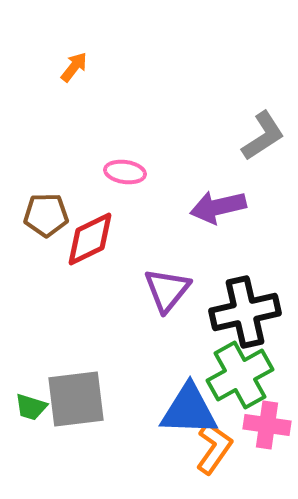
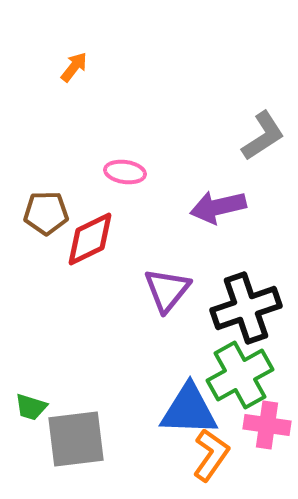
brown pentagon: moved 2 px up
black cross: moved 1 px right, 4 px up; rotated 6 degrees counterclockwise
gray square: moved 40 px down
orange L-shape: moved 3 px left, 7 px down
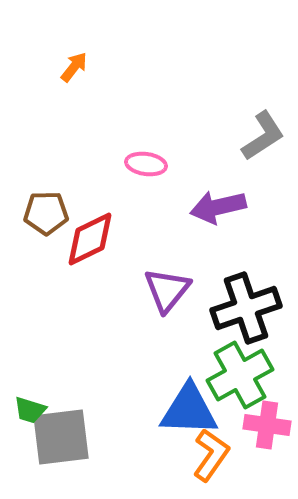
pink ellipse: moved 21 px right, 8 px up
green trapezoid: moved 1 px left, 3 px down
gray square: moved 15 px left, 2 px up
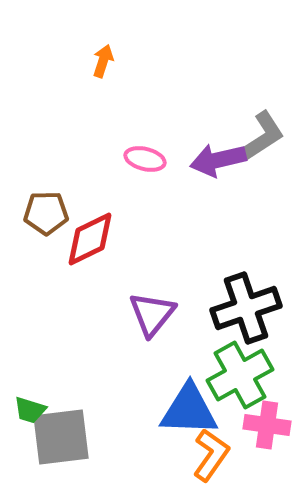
orange arrow: moved 29 px right, 6 px up; rotated 20 degrees counterclockwise
pink ellipse: moved 1 px left, 5 px up; rotated 6 degrees clockwise
purple arrow: moved 47 px up
purple triangle: moved 15 px left, 24 px down
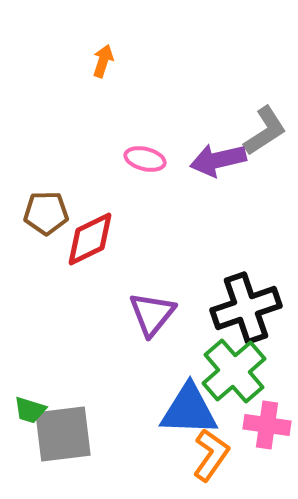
gray L-shape: moved 2 px right, 5 px up
green cross: moved 6 px left, 4 px up; rotated 12 degrees counterclockwise
gray square: moved 2 px right, 3 px up
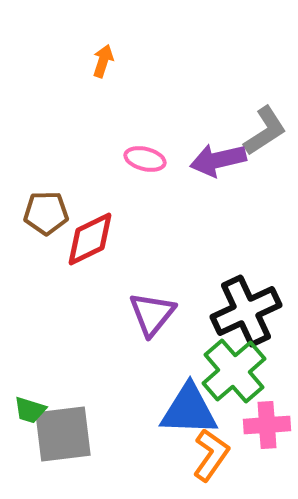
black cross: moved 3 px down; rotated 6 degrees counterclockwise
pink cross: rotated 12 degrees counterclockwise
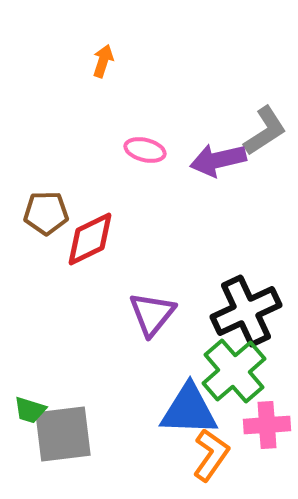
pink ellipse: moved 9 px up
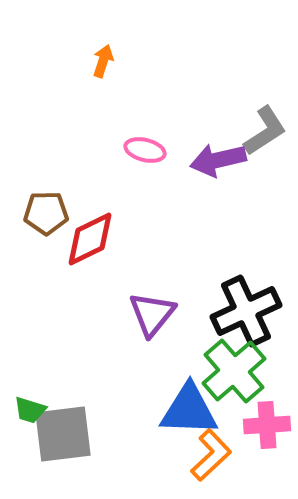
orange L-shape: rotated 12 degrees clockwise
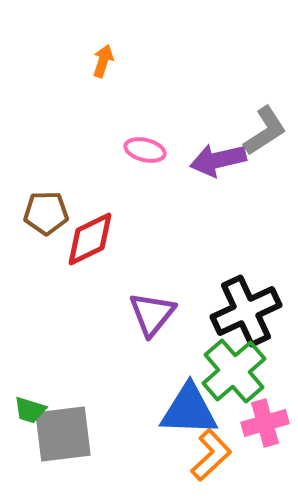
pink cross: moved 2 px left, 2 px up; rotated 12 degrees counterclockwise
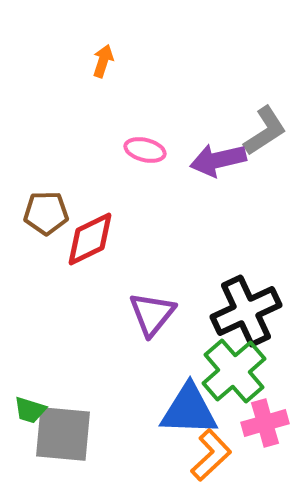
gray square: rotated 12 degrees clockwise
